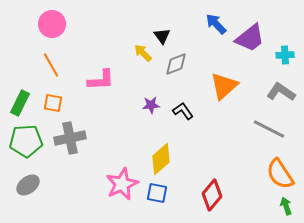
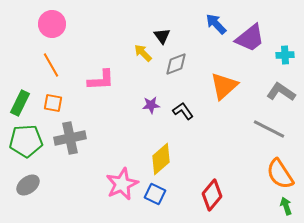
blue square: moved 2 px left, 1 px down; rotated 15 degrees clockwise
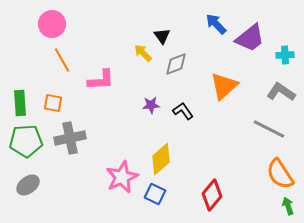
orange line: moved 11 px right, 5 px up
green rectangle: rotated 30 degrees counterclockwise
pink star: moved 7 px up
green arrow: moved 2 px right
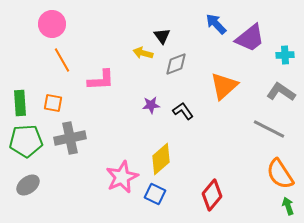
yellow arrow: rotated 30 degrees counterclockwise
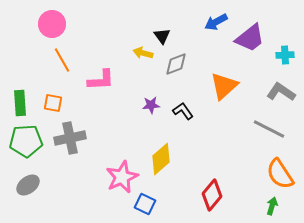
blue arrow: moved 2 px up; rotated 75 degrees counterclockwise
blue square: moved 10 px left, 10 px down
green arrow: moved 16 px left; rotated 36 degrees clockwise
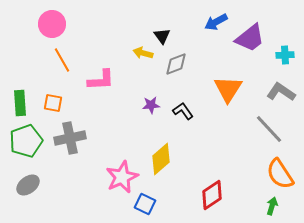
orange triangle: moved 4 px right, 3 px down; rotated 16 degrees counterclockwise
gray line: rotated 20 degrees clockwise
green pentagon: rotated 16 degrees counterclockwise
red diamond: rotated 16 degrees clockwise
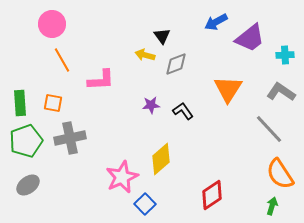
yellow arrow: moved 2 px right, 2 px down
blue square: rotated 20 degrees clockwise
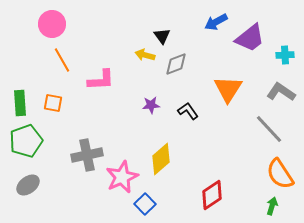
black L-shape: moved 5 px right
gray cross: moved 17 px right, 17 px down
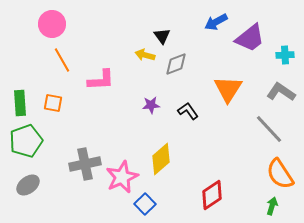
gray cross: moved 2 px left, 9 px down
